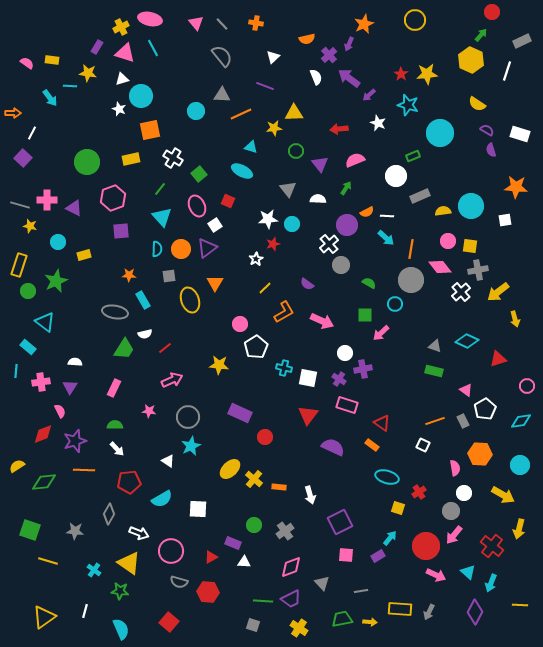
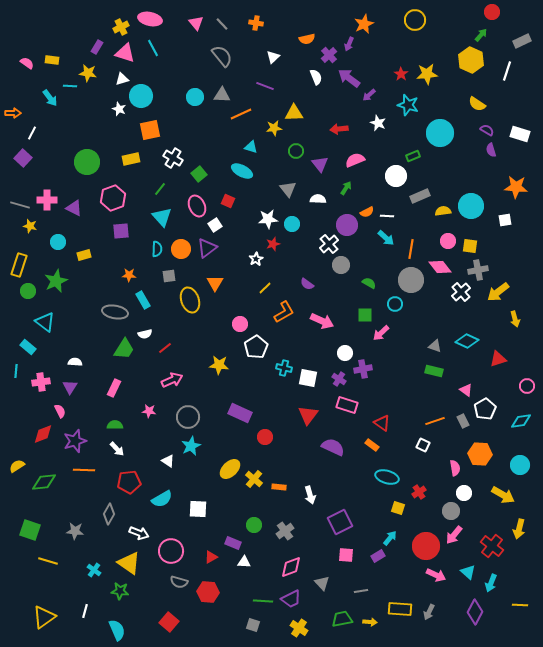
cyan circle at (196, 111): moved 1 px left, 14 px up
cyan semicircle at (121, 629): moved 4 px left, 1 px down
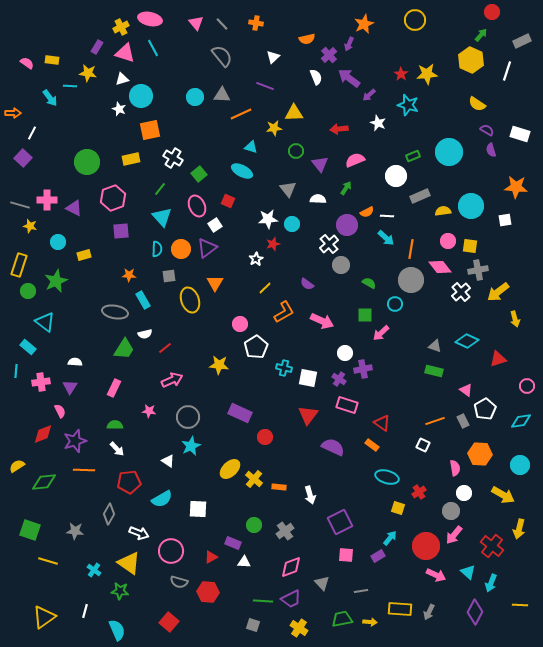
cyan circle at (440, 133): moved 9 px right, 19 px down
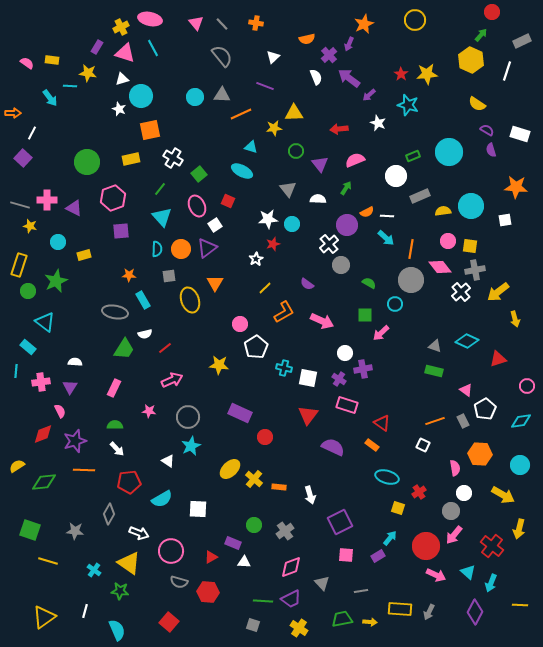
gray cross at (478, 270): moved 3 px left
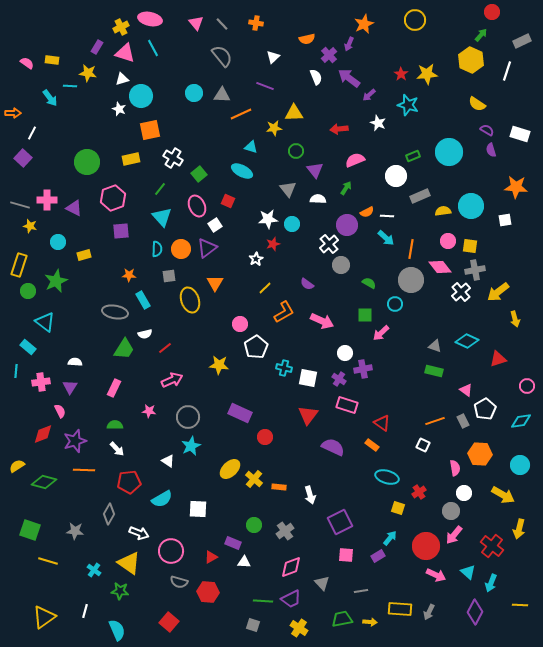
cyan circle at (195, 97): moved 1 px left, 4 px up
purple triangle at (320, 164): moved 5 px left, 6 px down
green diamond at (44, 482): rotated 20 degrees clockwise
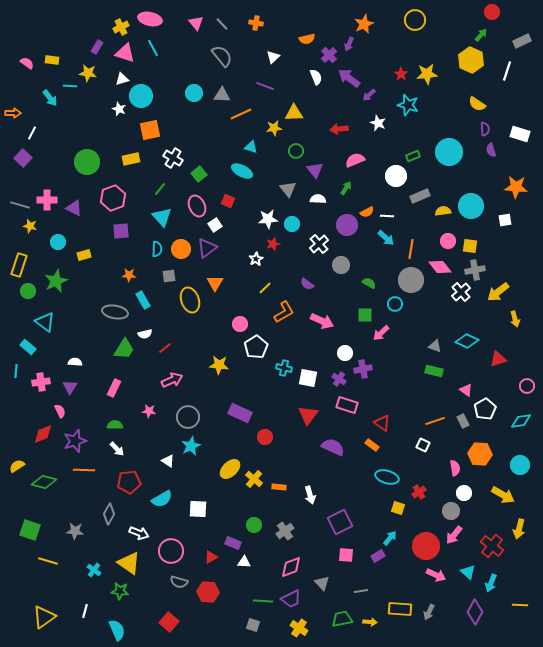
purple semicircle at (487, 130): moved 2 px left, 1 px up; rotated 56 degrees clockwise
white cross at (329, 244): moved 10 px left
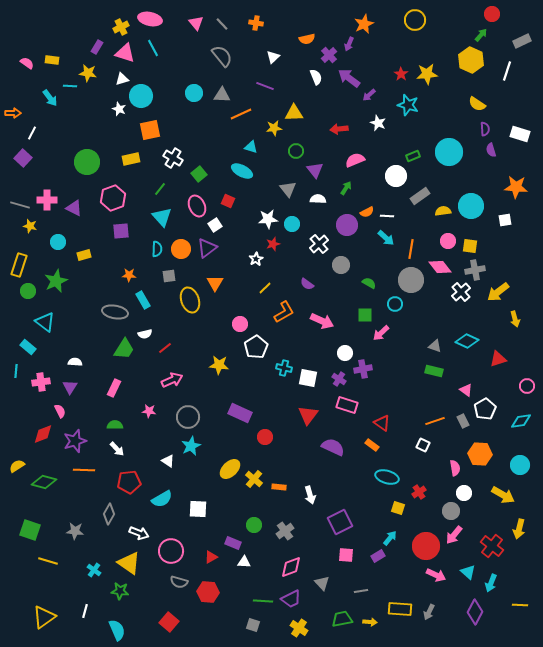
red circle at (492, 12): moved 2 px down
gray rectangle at (420, 196): rotated 12 degrees counterclockwise
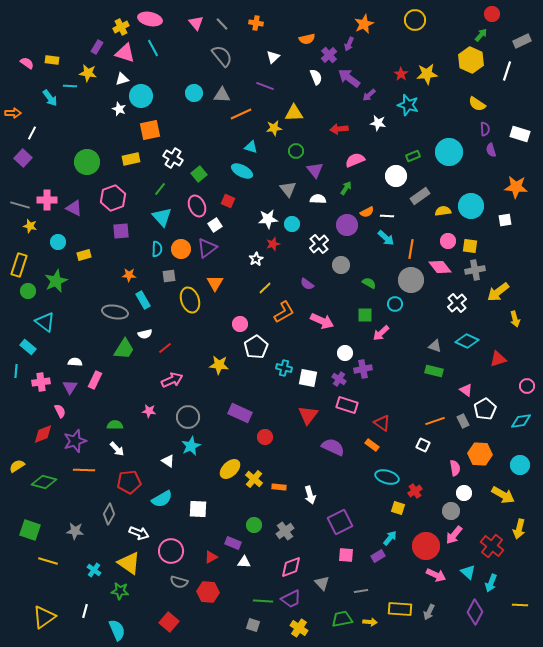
white star at (378, 123): rotated 14 degrees counterclockwise
white cross at (461, 292): moved 4 px left, 11 px down
pink rectangle at (114, 388): moved 19 px left, 8 px up
red cross at (419, 492): moved 4 px left, 1 px up
